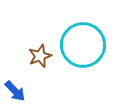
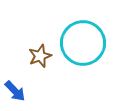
cyan circle: moved 2 px up
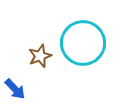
blue arrow: moved 2 px up
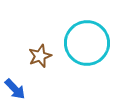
cyan circle: moved 4 px right
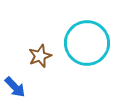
blue arrow: moved 2 px up
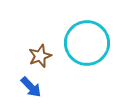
blue arrow: moved 16 px right
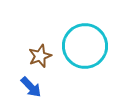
cyan circle: moved 2 px left, 3 px down
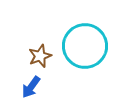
blue arrow: rotated 80 degrees clockwise
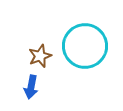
blue arrow: rotated 25 degrees counterclockwise
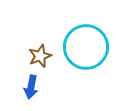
cyan circle: moved 1 px right, 1 px down
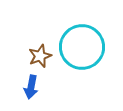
cyan circle: moved 4 px left
